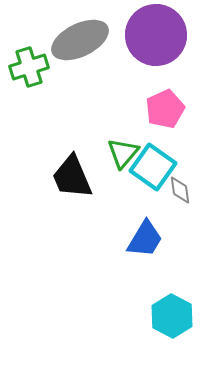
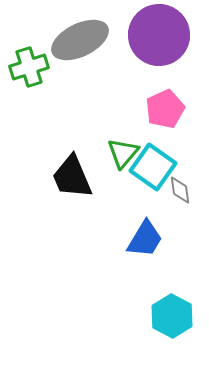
purple circle: moved 3 px right
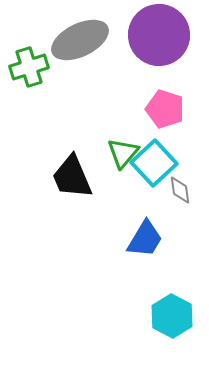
pink pentagon: rotated 30 degrees counterclockwise
cyan square: moved 1 px right, 4 px up; rotated 12 degrees clockwise
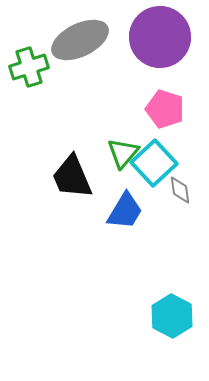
purple circle: moved 1 px right, 2 px down
blue trapezoid: moved 20 px left, 28 px up
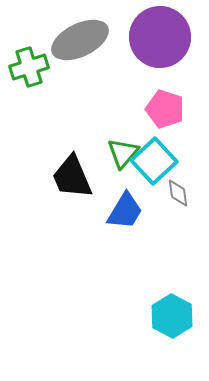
cyan square: moved 2 px up
gray diamond: moved 2 px left, 3 px down
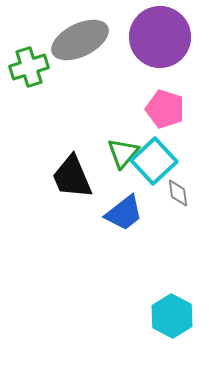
blue trapezoid: moved 1 px left, 2 px down; rotated 21 degrees clockwise
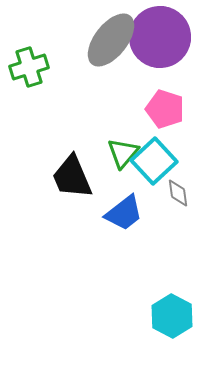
gray ellipse: moved 31 px right; rotated 26 degrees counterclockwise
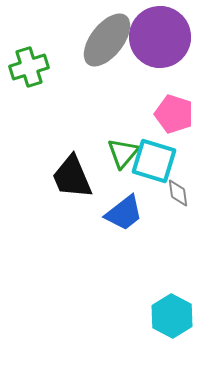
gray ellipse: moved 4 px left
pink pentagon: moved 9 px right, 5 px down
cyan square: rotated 30 degrees counterclockwise
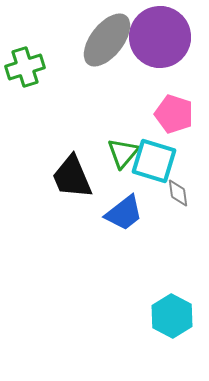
green cross: moved 4 px left
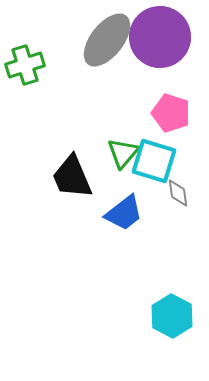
green cross: moved 2 px up
pink pentagon: moved 3 px left, 1 px up
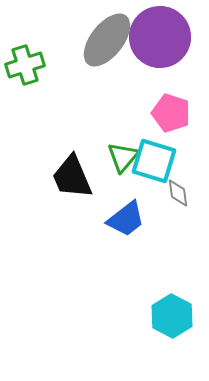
green triangle: moved 4 px down
blue trapezoid: moved 2 px right, 6 px down
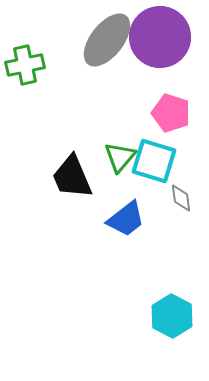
green cross: rotated 6 degrees clockwise
green triangle: moved 3 px left
gray diamond: moved 3 px right, 5 px down
